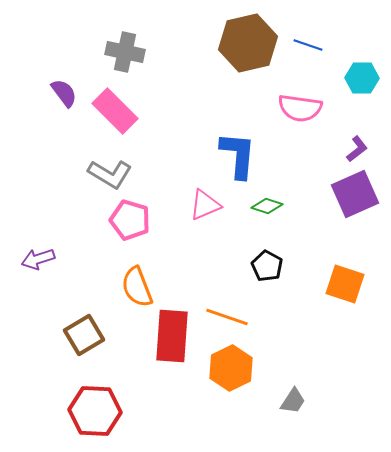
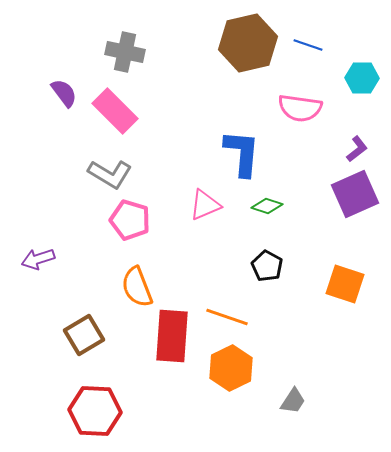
blue L-shape: moved 4 px right, 2 px up
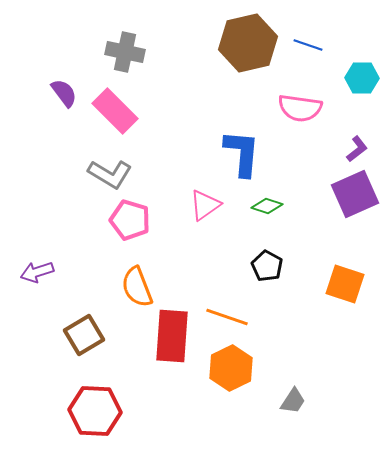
pink triangle: rotated 12 degrees counterclockwise
purple arrow: moved 1 px left, 13 px down
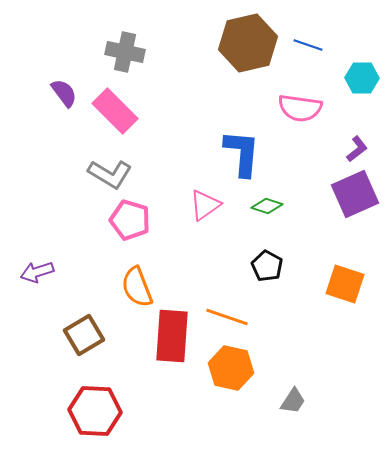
orange hexagon: rotated 21 degrees counterclockwise
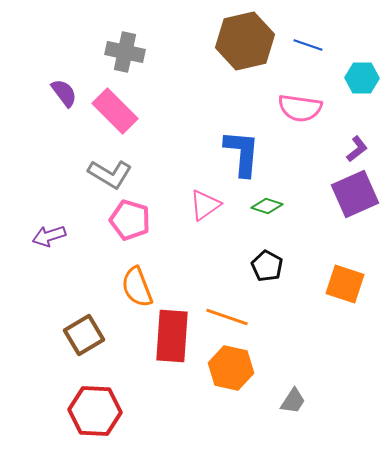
brown hexagon: moved 3 px left, 2 px up
purple arrow: moved 12 px right, 36 px up
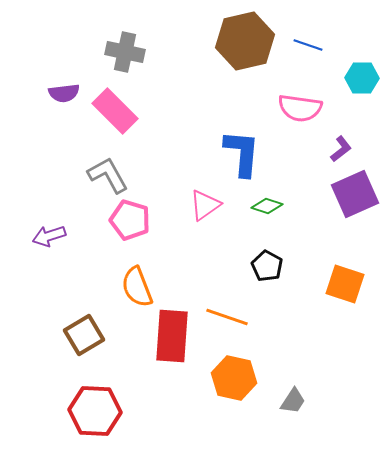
purple semicircle: rotated 120 degrees clockwise
purple L-shape: moved 16 px left
gray L-shape: moved 2 px left, 1 px down; rotated 150 degrees counterclockwise
orange hexagon: moved 3 px right, 10 px down
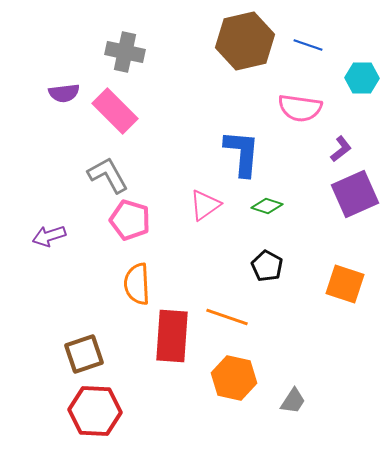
orange semicircle: moved 3 px up; rotated 18 degrees clockwise
brown square: moved 19 px down; rotated 12 degrees clockwise
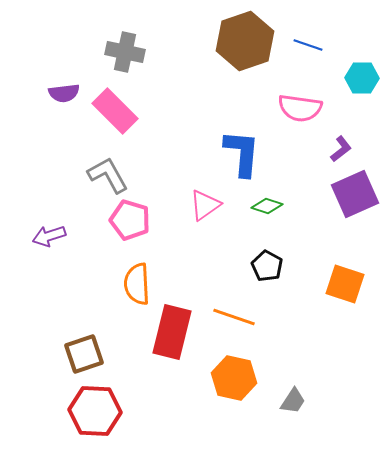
brown hexagon: rotated 6 degrees counterclockwise
orange line: moved 7 px right
red rectangle: moved 4 px up; rotated 10 degrees clockwise
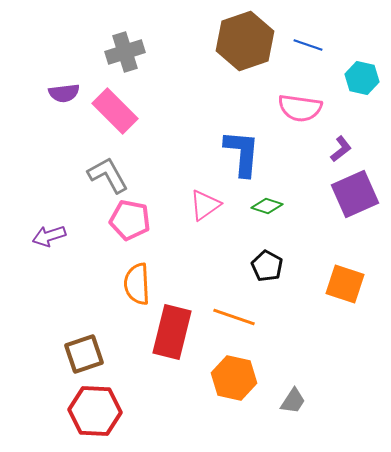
gray cross: rotated 30 degrees counterclockwise
cyan hexagon: rotated 12 degrees clockwise
pink pentagon: rotated 6 degrees counterclockwise
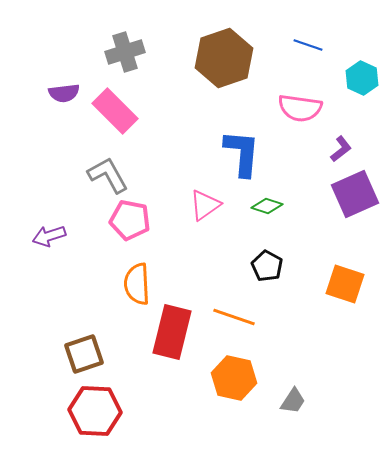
brown hexagon: moved 21 px left, 17 px down
cyan hexagon: rotated 12 degrees clockwise
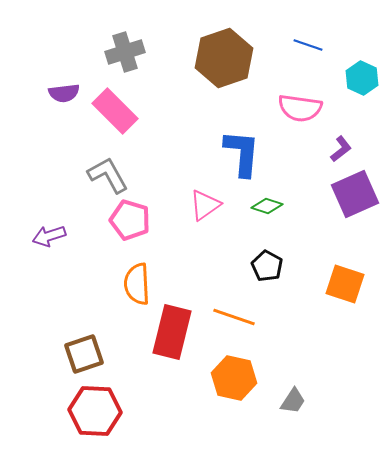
pink pentagon: rotated 6 degrees clockwise
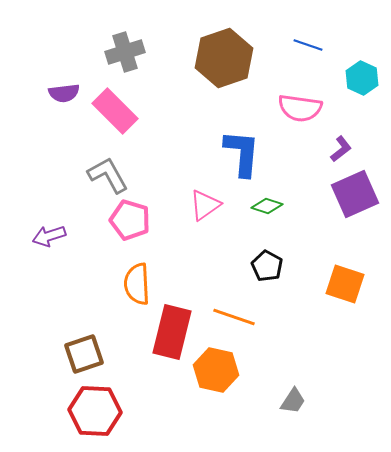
orange hexagon: moved 18 px left, 8 px up
